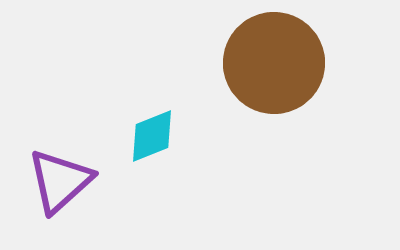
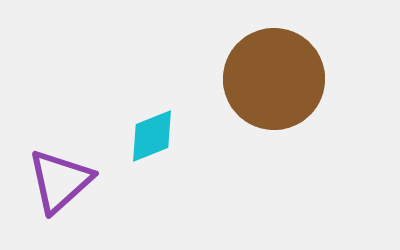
brown circle: moved 16 px down
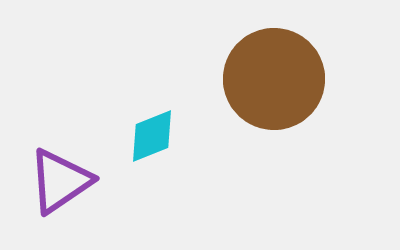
purple triangle: rotated 8 degrees clockwise
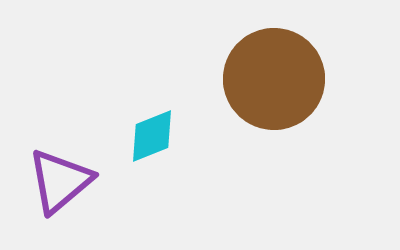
purple triangle: rotated 6 degrees counterclockwise
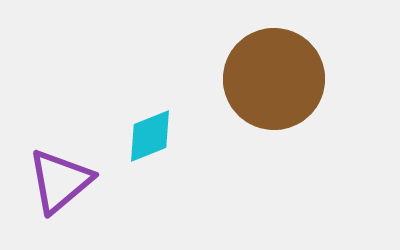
cyan diamond: moved 2 px left
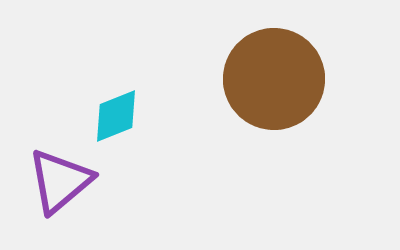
cyan diamond: moved 34 px left, 20 px up
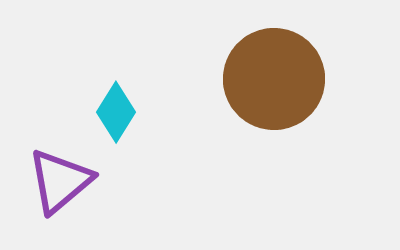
cyan diamond: moved 4 px up; rotated 36 degrees counterclockwise
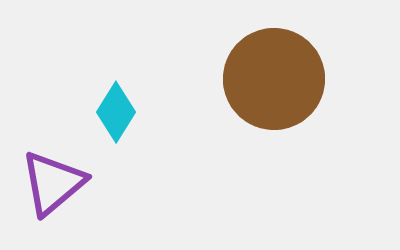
purple triangle: moved 7 px left, 2 px down
